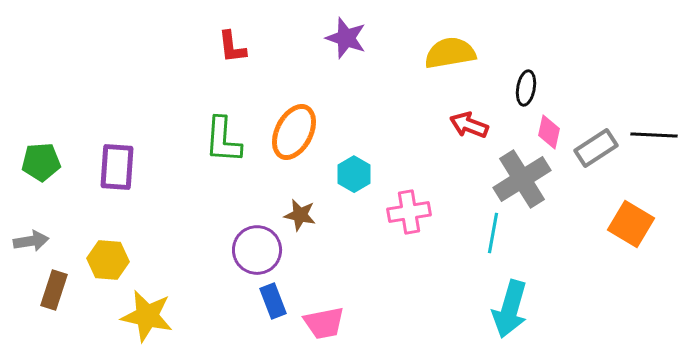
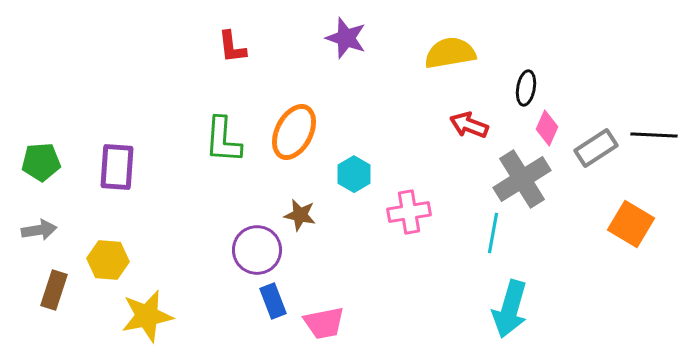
pink diamond: moved 2 px left, 4 px up; rotated 12 degrees clockwise
gray arrow: moved 8 px right, 11 px up
yellow star: rotated 24 degrees counterclockwise
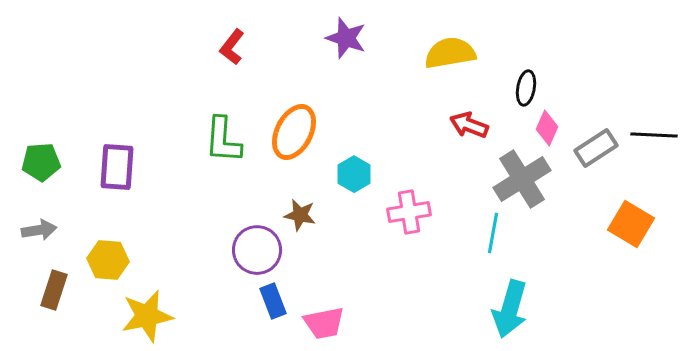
red L-shape: rotated 45 degrees clockwise
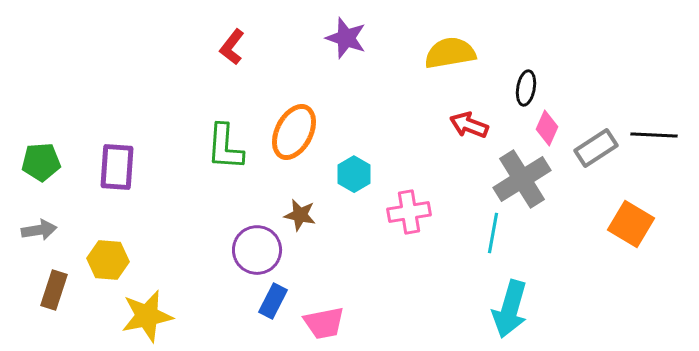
green L-shape: moved 2 px right, 7 px down
blue rectangle: rotated 48 degrees clockwise
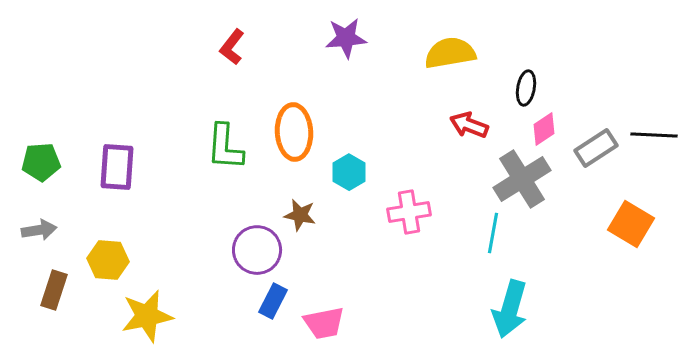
purple star: rotated 24 degrees counterclockwise
pink diamond: moved 3 px left, 1 px down; rotated 32 degrees clockwise
orange ellipse: rotated 30 degrees counterclockwise
cyan hexagon: moved 5 px left, 2 px up
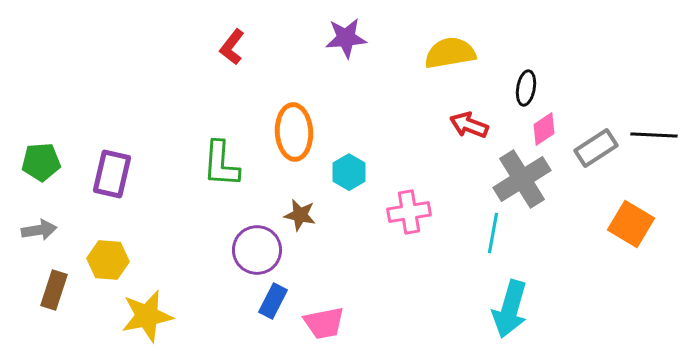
green L-shape: moved 4 px left, 17 px down
purple rectangle: moved 5 px left, 7 px down; rotated 9 degrees clockwise
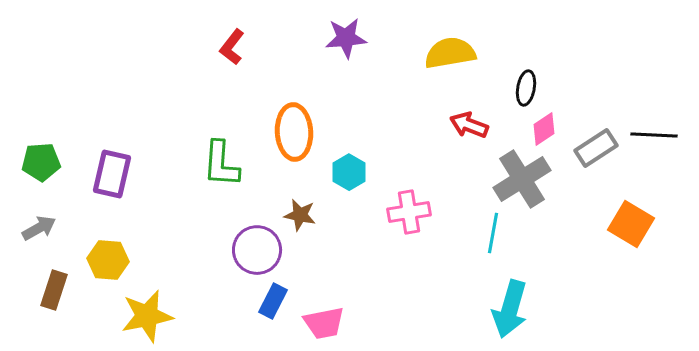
gray arrow: moved 2 px up; rotated 20 degrees counterclockwise
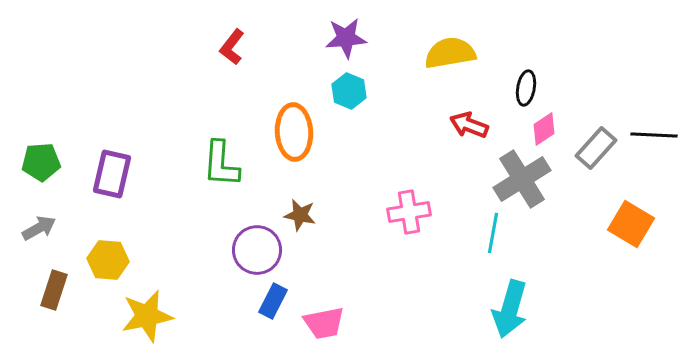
gray rectangle: rotated 15 degrees counterclockwise
cyan hexagon: moved 81 px up; rotated 8 degrees counterclockwise
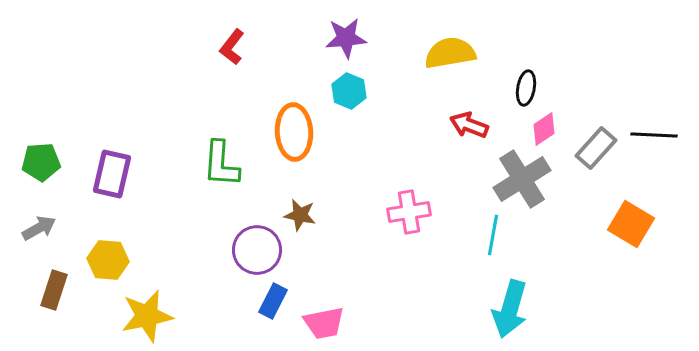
cyan line: moved 2 px down
